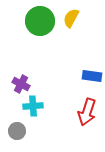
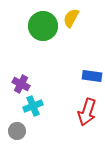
green circle: moved 3 px right, 5 px down
cyan cross: rotated 18 degrees counterclockwise
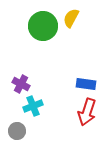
blue rectangle: moved 6 px left, 8 px down
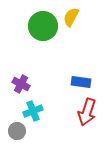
yellow semicircle: moved 1 px up
blue rectangle: moved 5 px left, 2 px up
cyan cross: moved 5 px down
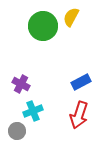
blue rectangle: rotated 36 degrees counterclockwise
red arrow: moved 8 px left, 3 px down
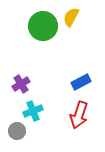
purple cross: rotated 30 degrees clockwise
